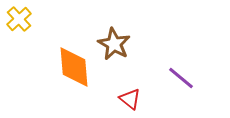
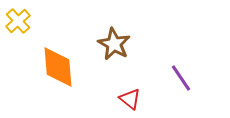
yellow cross: moved 1 px left, 2 px down
orange diamond: moved 16 px left
purple line: rotated 16 degrees clockwise
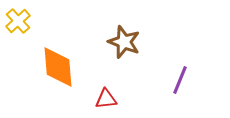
brown star: moved 10 px right, 2 px up; rotated 8 degrees counterclockwise
purple line: moved 1 px left, 2 px down; rotated 56 degrees clockwise
red triangle: moved 24 px left; rotated 45 degrees counterclockwise
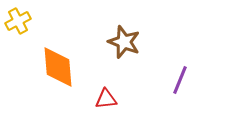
yellow cross: rotated 15 degrees clockwise
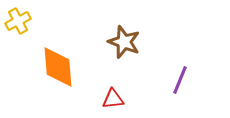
red triangle: moved 7 px right
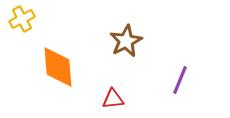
yellow cross: moved 4 px right, 2 px up
brown star: moved 2 px right, 1 px up; rotated 24 degrees clockwise
